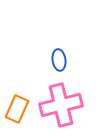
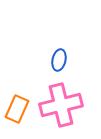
blue ellipse: rotated 20 degrees clockwise
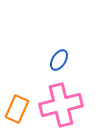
blue ellipse: rotated 20 degrees clockwise
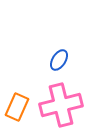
orange rectangle: moved 2 px up
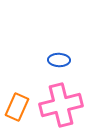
blue ellipse: rotated 60 degrees clockwise
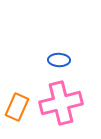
pink cross: moved 2 px up
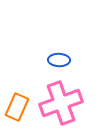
pink cross: rotated 6 degrees counterclockwise
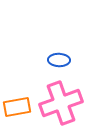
orange rectangle: rotated 56 degrees clockwise
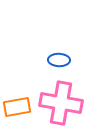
pink cross: rotated 30 degrees clockwise
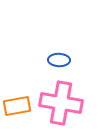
orange rectangle: moved 1 px up
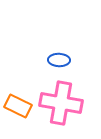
orange rectangle: moved 1 px right; rotated 36 degrees clockwise
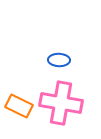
orange rectangle: moved 1 px right
